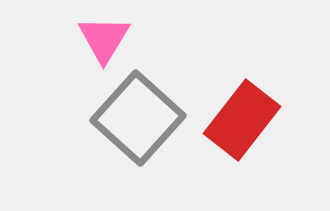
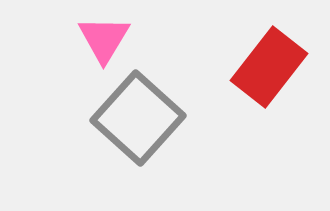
red rectangle: moved 27 px right, 53 px up
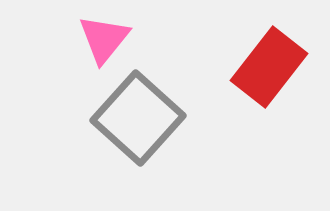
pink triangle: rotated 8 degrees clockwise
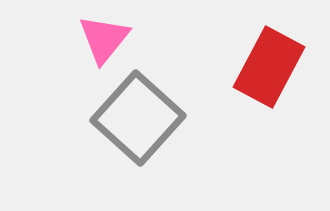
red rectangle: rotated 10 degrees counterclockwise
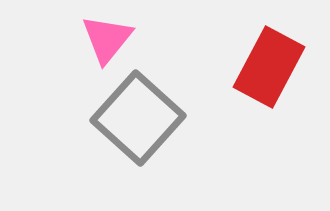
pink triangle: moved 3 px right
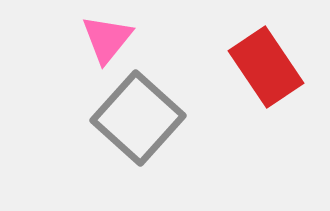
red rectangle: moved 3 px left; rotated 62 degrees counterclockwise
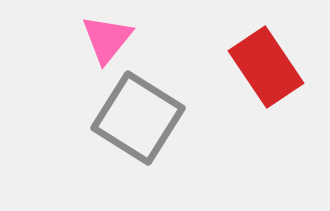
gray square: rotated 10 degrees counterclockwise
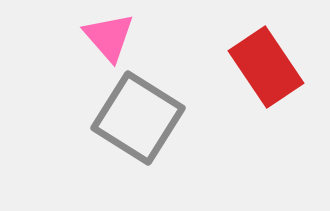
pink triangle: moved 2 px right, 2 px up; rotated 20 degrees counterclockwise
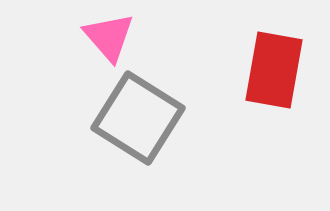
red rectangle: moved 8 px right, 3 px down; rotated 44 degrees clockwise
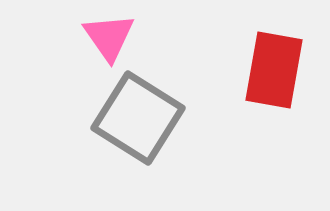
pink triangle: rotated 6 degrees clockwise
